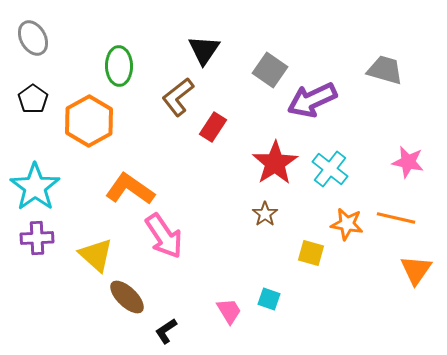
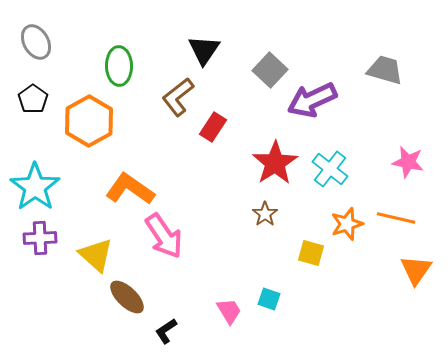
gray ellipse: moved 3 px right, 4 px down
gray square: rotated 8 degrees clockwise
orange star: rotated 28 degrees counterclockwise
purple cross: moved 3 px right
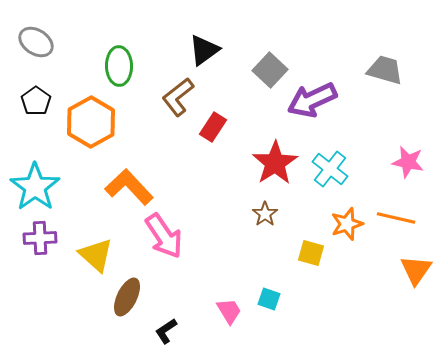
gray ellipse: rotated 28 degrees counterclockwise
black triangle: rotated 20 degrees clockwise
black pentagon: moved 3 px right, 2 px down
orange hexagon: moved 2 px right, 1 px down
orange L-shape: moved 1 px left, 2 px up; rotated 12 degrees clockwise
brown ellipse: rotated 72 degrees clockwise
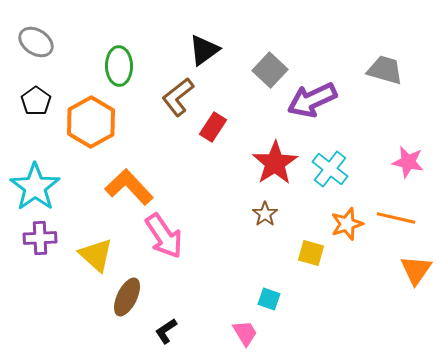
pink trapezoid: moved 16 px right, 22 px down
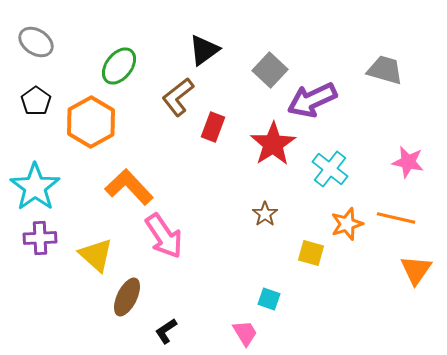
green ellipse: rotated 39 degrees clockwise
red rectangle: rotated 12 degrees counterclockwise
red star: moved 2 px left, 19 px up
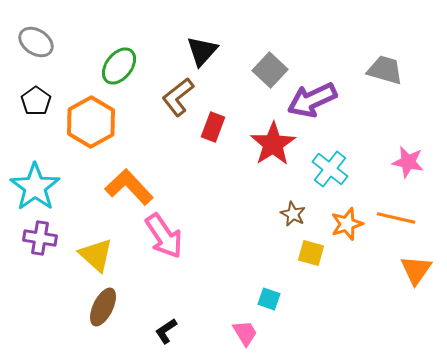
black triangle: moved 2 px left, 1 px down; rotated 12 degrees counterclockwise
brown star: moved 28 px right; rotated 10 degrees counterclockwise
purple cross: rotated 12 degrees clockwise
brown ellipse: moved 24 px left, 10 px down
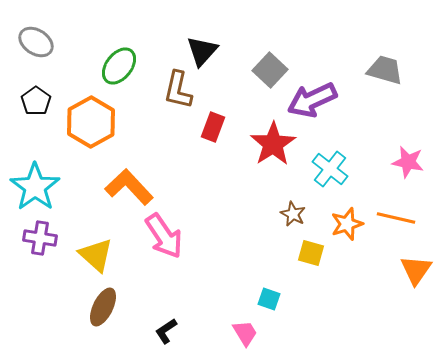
brown L-shape: moved 7 px up; rotated 39 degrees counterclockwise
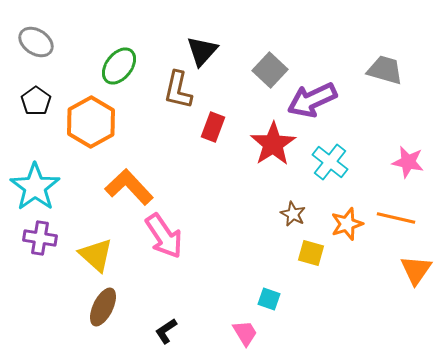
cyan cross: moved 7 px up
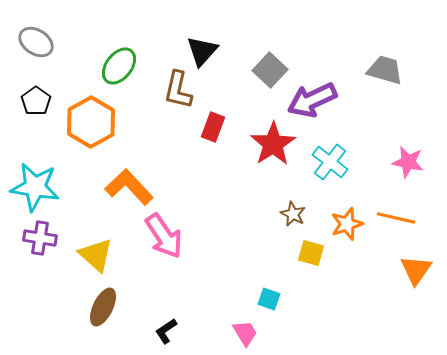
cyan star: rotated 27 degrees counterclockwise
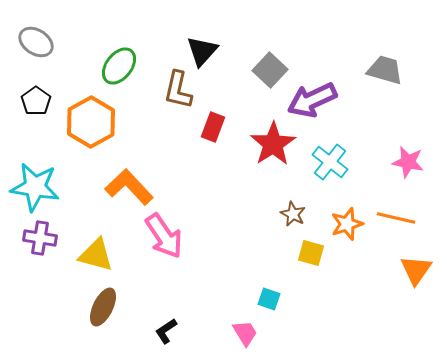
yellow triangle: rotated 27 degrees counterclockwise
